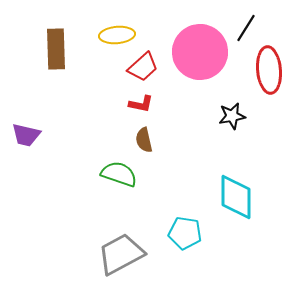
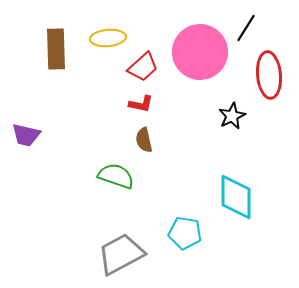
yellow ellipse: moved 9 px left, 3 px down
red ellipse: moved 5 px down
black star: rotated 16 degrees counterclockwise
green semicircle: moved 3 px left, 2 px down
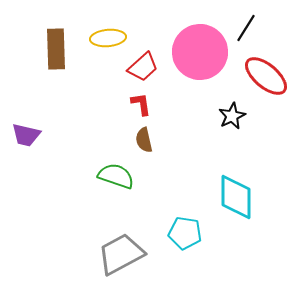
red ellipse: moved 3 px left, 1 px down; rotated 45 degrees counterclockwise
red L-shape: rotated 110 degrees counterclockwise
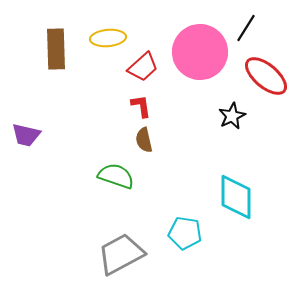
red L-shape: moved 2 px down
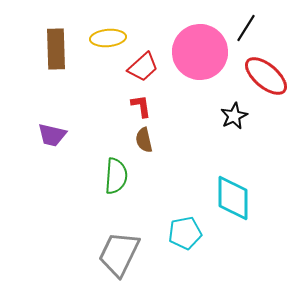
black star: moved 2 px right
purple trapezoid: moved 26 px right
green semicircle: rotated 75 degrees clockwise
cyan diamond: moved 3 px left, 1 px down
cyan pentagon: rotated 20 degrees counterclockwise
gray trapezoid: moved 2 px left; rotated 36 degrees counterclockwise
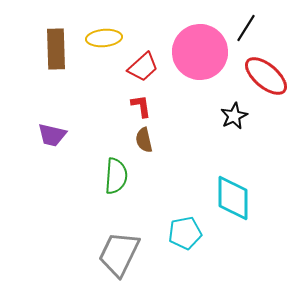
yellow ellipse: moved 4 px left
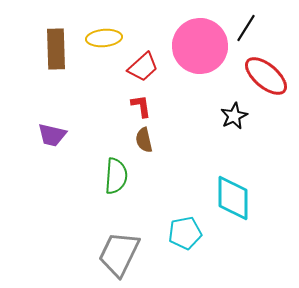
pink circle: moved 6 px up
